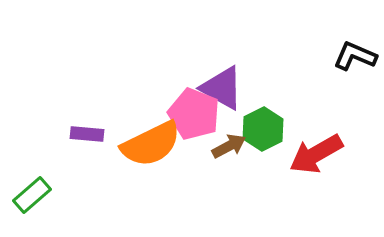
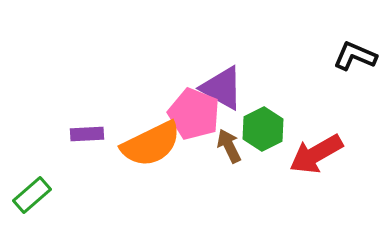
purple rectangle: rotated 8 degrees counterclockwise
brown arrow: rotated 88 degrees counterclockwise
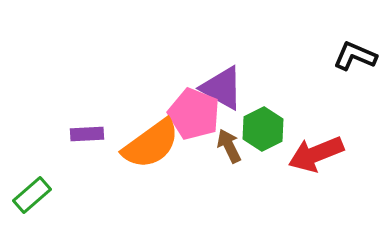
orange semicircle: rotated 10 degrees counterclockwise
red arrow: rotated 8 degrees clockwise
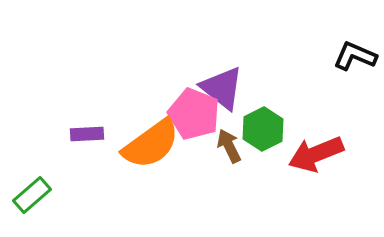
purple triangle: rotated 9 degrees clockwise
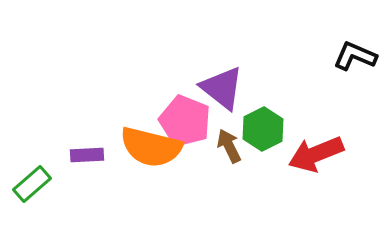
pink pentagon: moved 9 px left, 7 px down
purple rectangle: moved 21 px down
orange semicircle: moved 3 px down; rotated 50 degrees clockwise
green rectangle: moved 11 px up
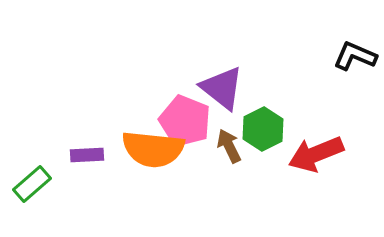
orange semicircle: moved 2 px right, 2 px down; rotated 8 degrees counterclockwise
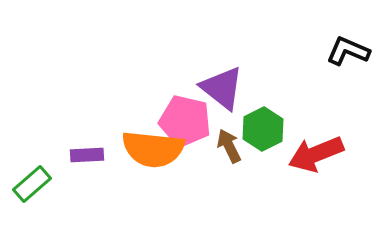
black L-shape: moved 7 px left, 5 px up
pink pentagon: rotated 9 degrees counterclockwise
